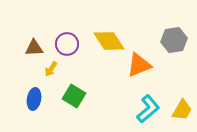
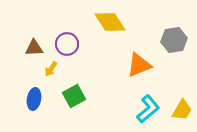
yellow diamond: moved 1 px right, 19 px up
green square: rotated 30 degrees clockwise
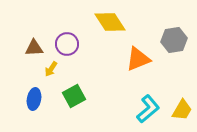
orange triangle: moved 1 px left, 6 px up
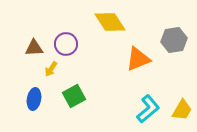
purple circle: moved 1 px left
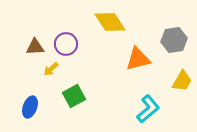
brown triangle: moved 1 px right, 1 px up
orange triangle: rotated 8 degrees clockwise
yellow arrow: rotated 14 degrees clockwise
blue ellipse: moved 4 px left, 8 px down; rotated 10 degrees clockwise
yellow trapezoid: moved 29 px up
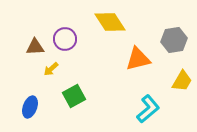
purple circle: moved 1 px left, 5 px up
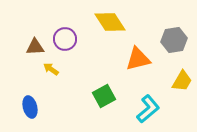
yellow arrow: rotated 77 degrees clockwise
green square: moved 30 px right
blue ellipse: rotated 35 degrees counterclockwise
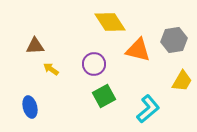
purple circle: moved 29 px right, 25 px down
brown triangle: moved 1 px up
orange triangle: moved 9 px up; rotated 28 degrees clockwise
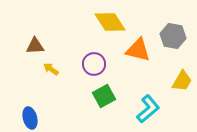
gray hexagon: moved 1 px left, 4 px up; rotated 20 degrees clockwise
blue ellipse: moved 11 px down
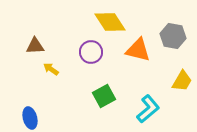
purple circle: moved 3 px left, 12 px up
